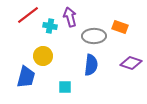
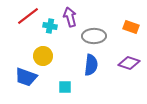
red line: moved 1 px down
orange rectangle: moved 11 px right
purple diamond: moved 2 px left
blue trapezoid: rotated 95 degrees clockwise
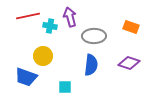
red line: rotated 25 degrees clockwise
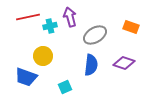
red line: moved 1 px down
cyan cross: rotated 24 degrees counterclockwise
gray ellipse: moved 1 px right, 1 px up; rotated 30 degrees counterclockwise
purple diamond: moved 5 px left
cyan square: rotated 24 degrees counterclockwise
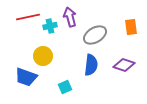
orange rectangle: rotated 63 degrees clockwise
purple diamond: moved 2 px down
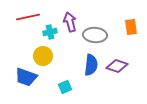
purple arrow: moved 5 px down
cyan cross: moved 6 px down
gray ellipse: rotated 35 degrees clockwise
purple diamond: moved 7 px left, 1 px down
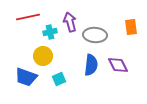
purple diamond: moved 1 px right, 1 px up; rotated 45 degrees clockwise
cyan square: moved 6 px left, 8 px up
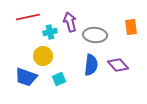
purple diamond: rotated 15 degrees counterclockwise
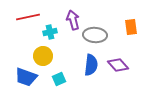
purple arrow: moved 3 px right, 2 px up
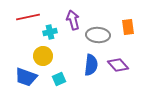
orange rectangle: moved 3 px left
gray ellipse: moved 3 px right
